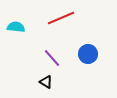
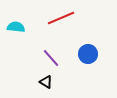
purple line: moved 1 px left
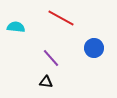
red line: rotated 52 degrees clockwise
blue circle: moved 6 px right, 6 px up
black triangle: rotated 24 degrees counterclockwise
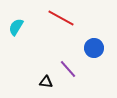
cyan semicircle: rotated 66 degrees counterclockwise
purple line: moved 17 px right, 11 px down
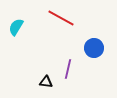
purple line: rotated 54 degrees clockwise
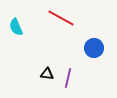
cyan semicircle: rotated 54 degrees counterclockwise
purple line: moved 9 px down
black triangle: moved 1 px right, 8 px up
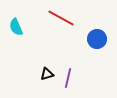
blue circle: moved 3 px right, 9 px up
black triangle: rotated 24 degrees counterclockwise
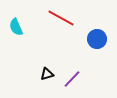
purple line: moved 4 px right, 1 px down; rotated 30 degrees clockwise
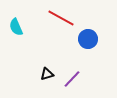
blue circle: moved 9 px left
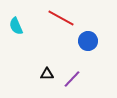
cyan semicircle: moved 1 px up
blue circle: moved 2 px down
black triangle: rotated 16 degrees clockwise
